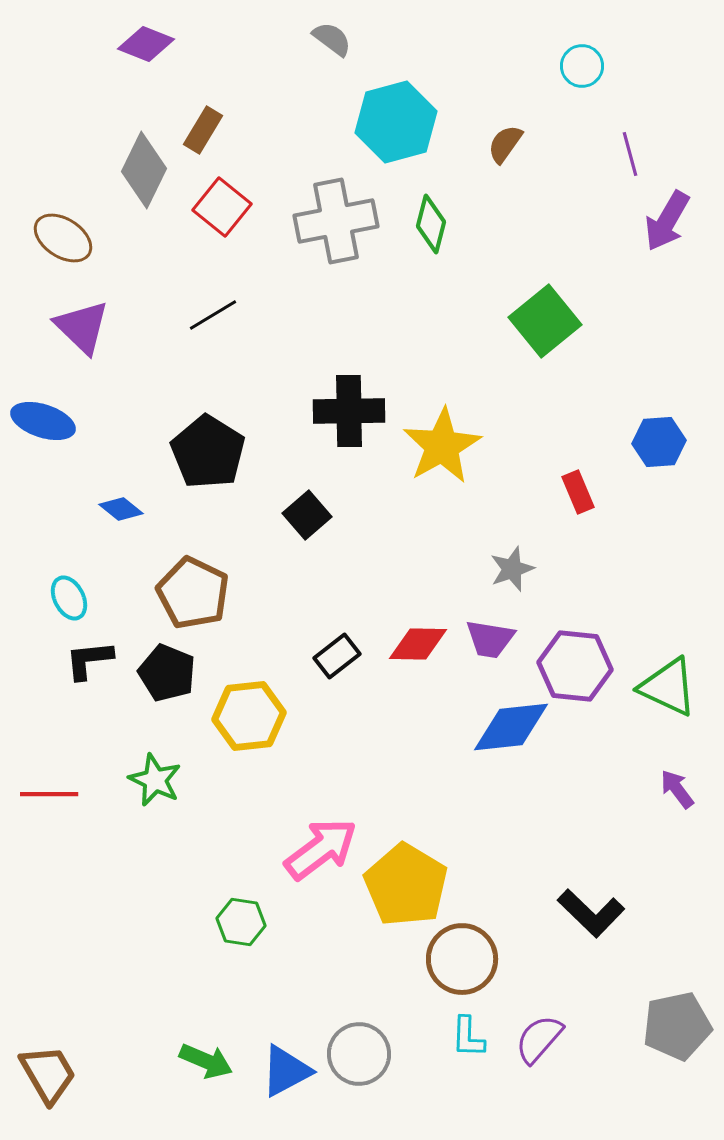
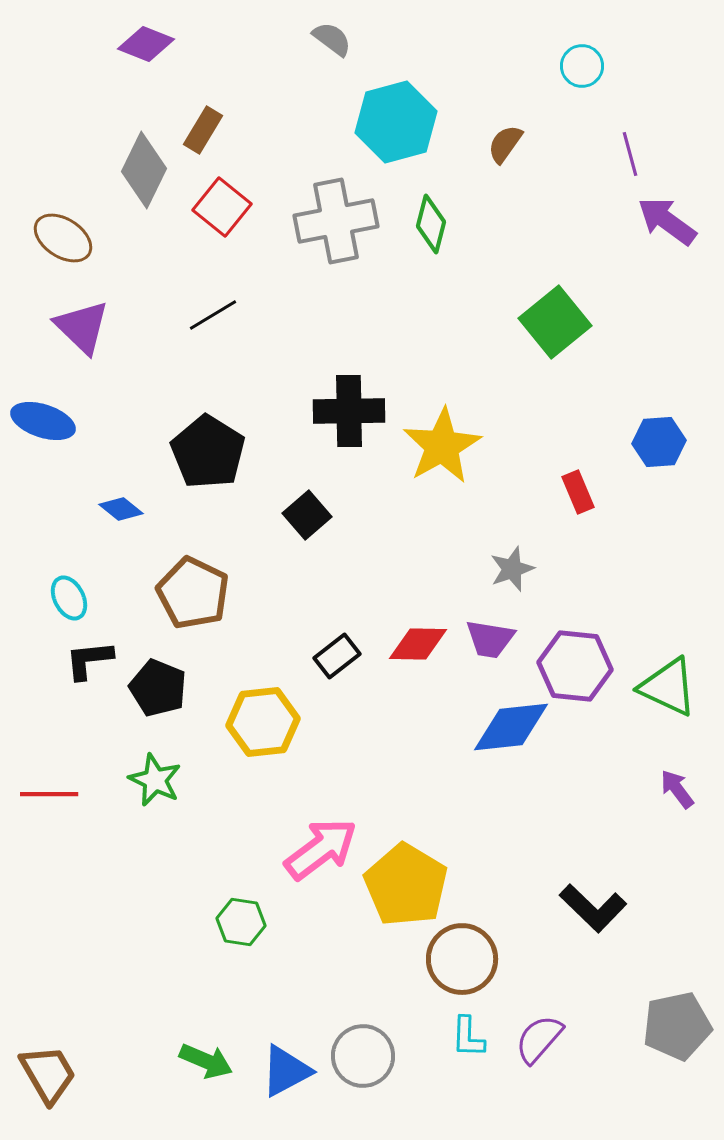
purple arrow at (667, 221): rotated 96 degrees clockwise
green square at (545, 321): moved 10 px right, 1 px down
black pentagon at (167, 673): moved 9 px left, 15 px down
yellow hexagon at (249, 716): moved 14 px right, 6 px down
black L-shape at (591, 913): moved 2 px right, 5 px up
gray circle at (359, 1054): moved 4 px right, 2 px down
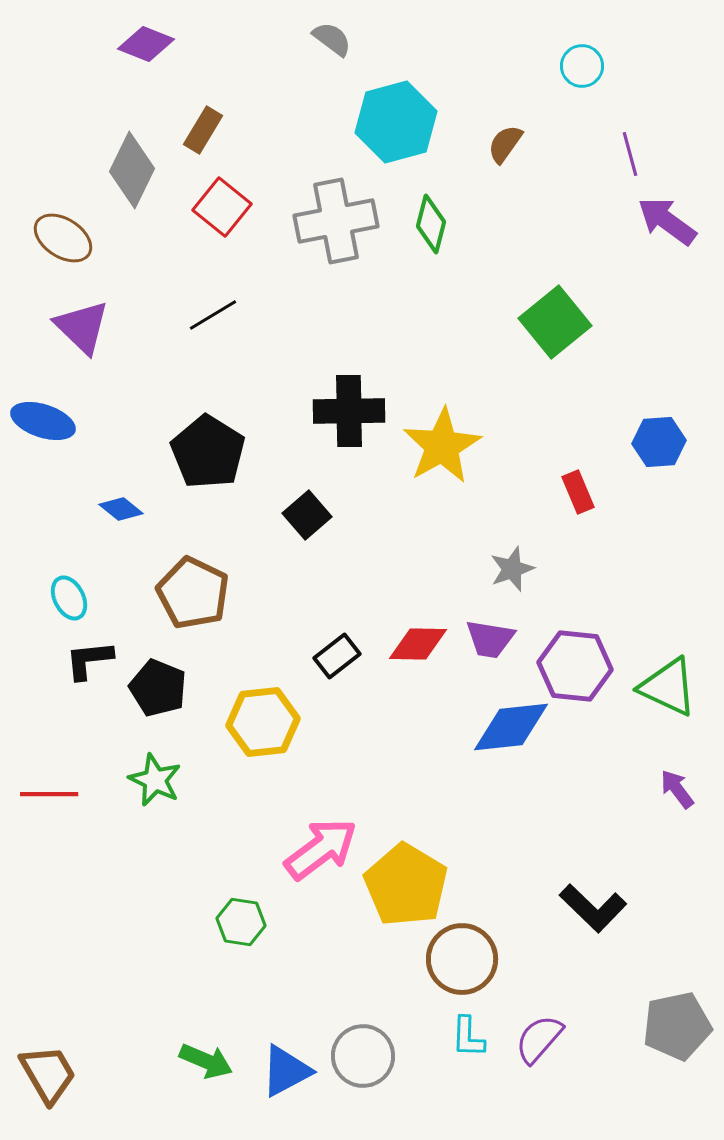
gray diamond at (144, 170): moved 12 px left
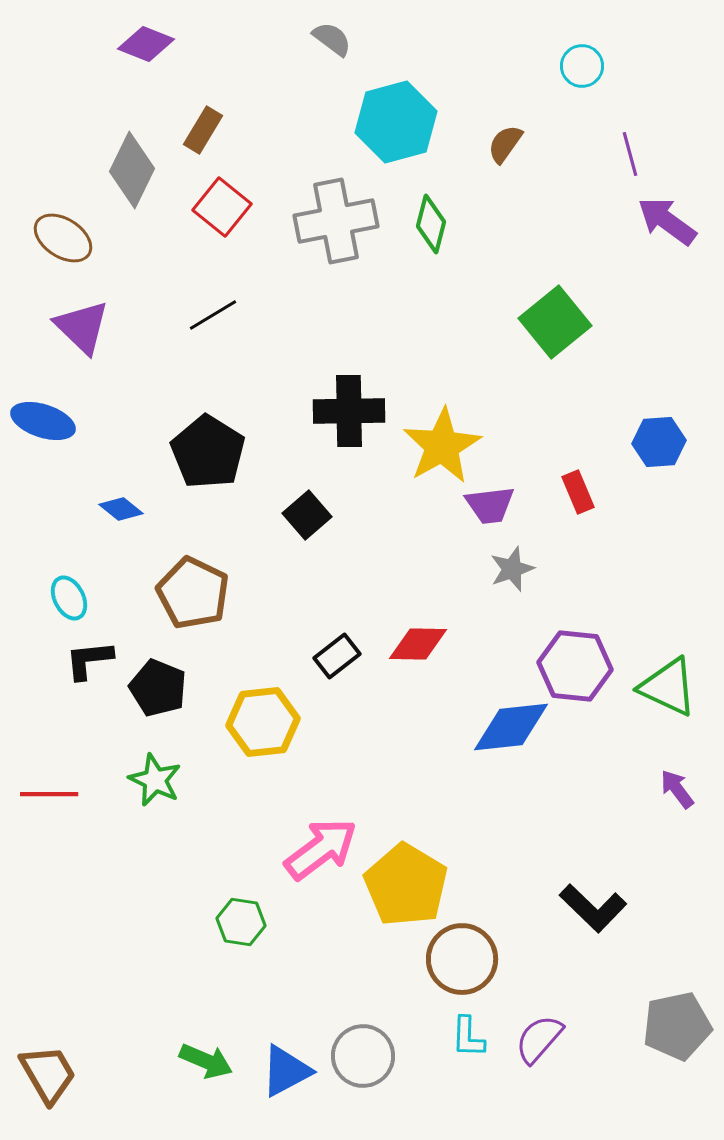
purple trapezoid at (490, 639): moved 134 px up; rotated 16 degrees counterclockwise
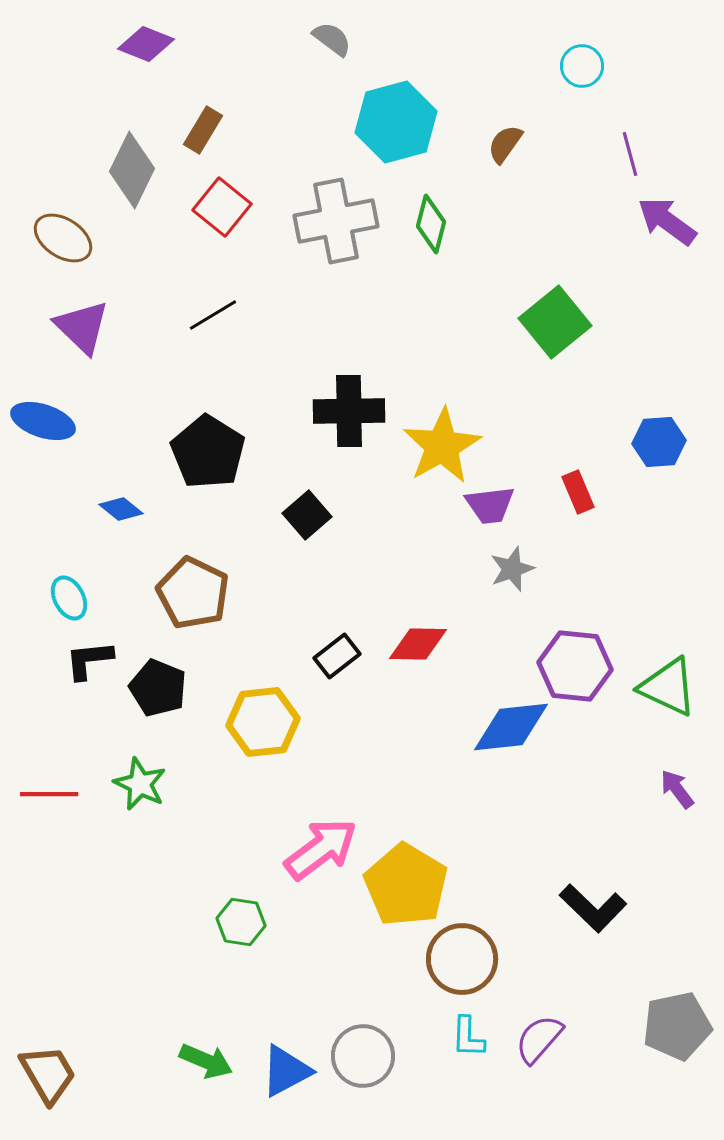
green star at (155, 780): moved 15 px left, 4 px down
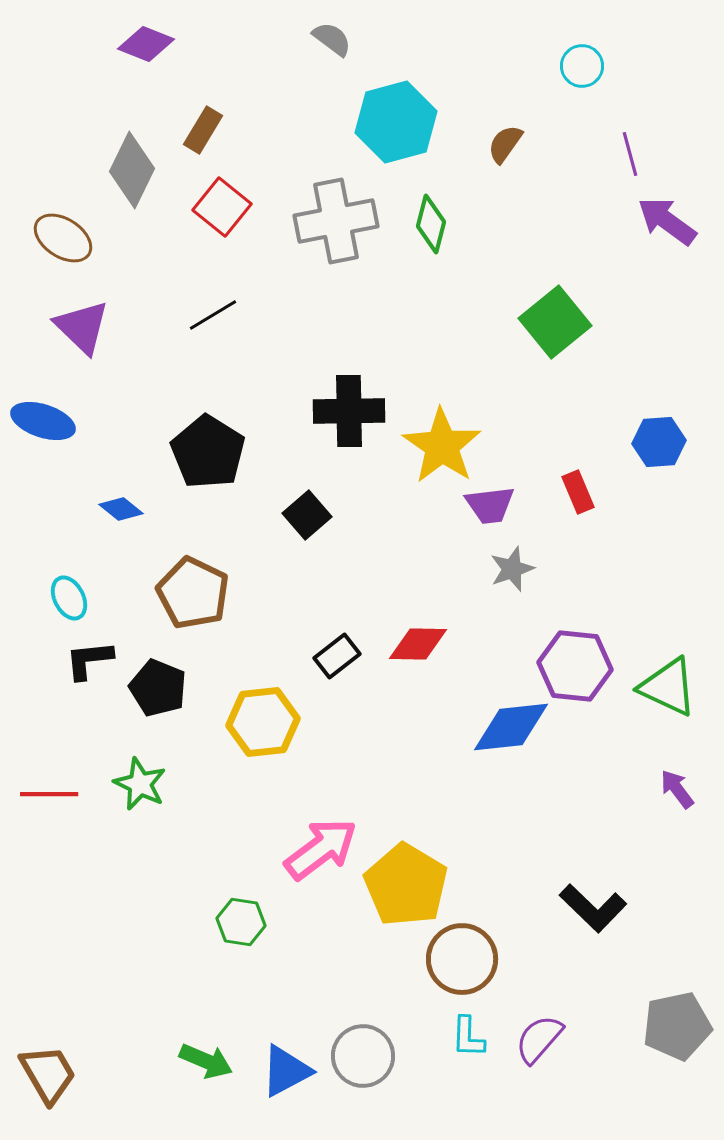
yellow star at (442, 446): rotated 8 degrees counterclockwise
